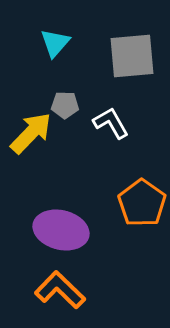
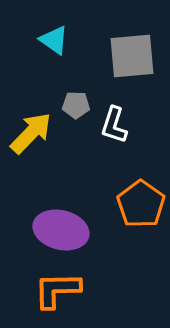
cyan triangle: moved 1 px left, 3 px up; rotated 36 degrees counterclockwise
gray pentagon: moved 11 px right
white L-shape: moved 3 px right, 2 px down; rotated 132 degrees counterclockwise
orange pentagon: moved 1 px left, 1 px down
orange L-shape: moved 3 px left; rotated 45 degrees counterclockwise
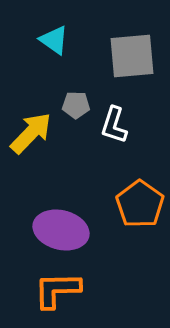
orange pentagon: moved 1 px left
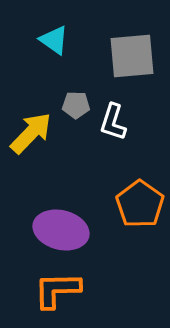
white L-shape: moved 1 px left, 3 px up
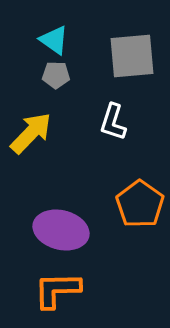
gray pentagon: moved 20 px left, 30 px up
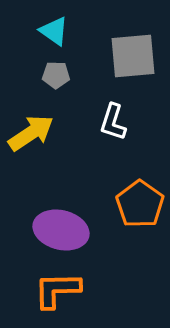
cyan triangle: moved 9 px up
gray square: moved 1 px right
yellow arrow: rotated 12 degrees clockwise
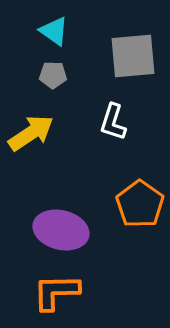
gray pentagon: moved 3 px left
orange L-shape: moved 1 px left, 2 px down
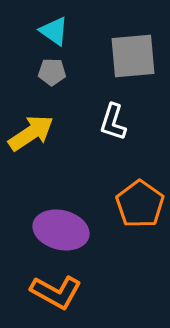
gray pentagon: moved 1 px left, 3 px up
orange L-shape: rotated 150 degrees counterclockwise
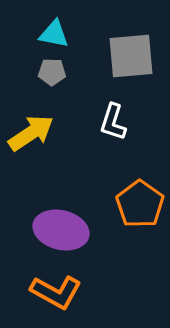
cyan triangle: moved 3 px down; rotated 24 degrees counterclockwise
gray square: moved 2 px left
